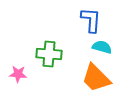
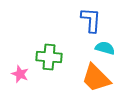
cyan semicircle: moved 3 px right, 1 px down
green cross: moved 3 px down
pink star: moved 2 px right; rotated 18 degrees clockwise
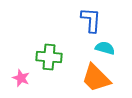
pink star: moved 1 px right, 4 px down
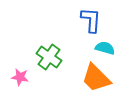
green cross: rotated 30 degrees clockwise
pink star: moved 1 px left, 1 px up; rotated 12 degrees counterclockwise
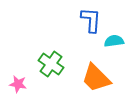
cyan semicircle: moved 9 px right, 7 px up; rotated 24 degrees counterclockwise
green cross: moved 2 px right, 7 px down
pink star: moved 2 px left, 7 px down
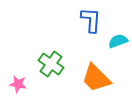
cyan semicircle: moved 4 px right; rotated 12 degrees counterclockwise
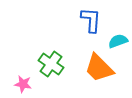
orange trapezoid: moved 3 px right, 10 px up
pink star: moved 5 px right
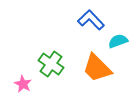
blue L-shape: rotated 48 degrees counterclockwise
orange trapezoid: moved 2 px left
pink star: rotated 18 degrees clockwise
